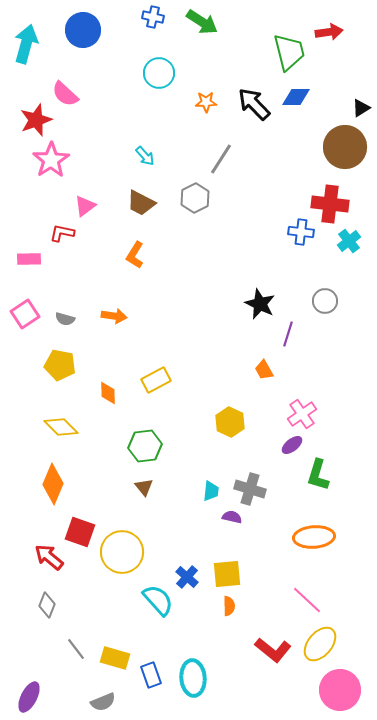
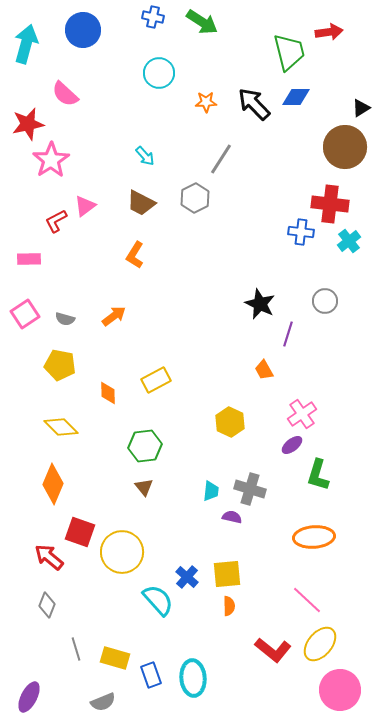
red star at (36, 120): moved 8 px left, 4 px down; rotated 8 degrees clockwise
red L-shape at (62, 233): moved 6 px left, 12 px up; rotated 40 degrees counterclockwise
orange arrow at (114, 316): rotated 45 degrees counterclockwise
gray line at (76, 649): rotated 20 degrees clockwise
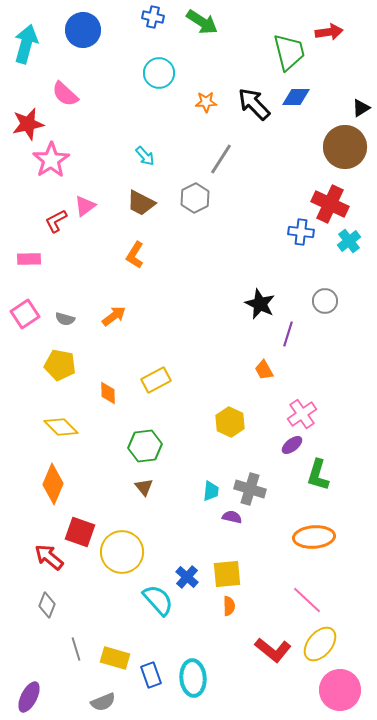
red cross at (330, 204): rotated 18 degrees clockwise
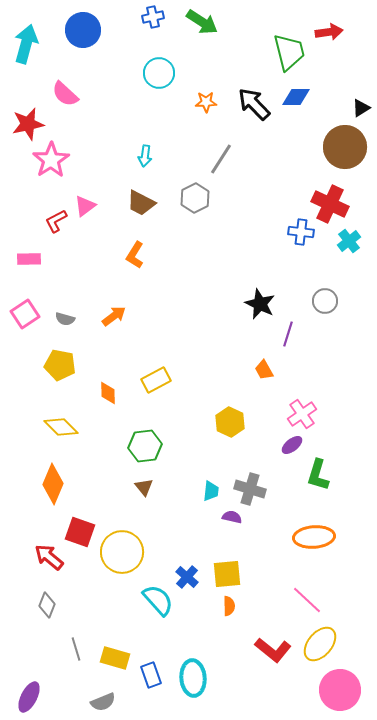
blue cross at (153, 17): rotated 25 degrees counterclockwise
cyan arrow at (145, 156): rotated 50 degrees clockwise
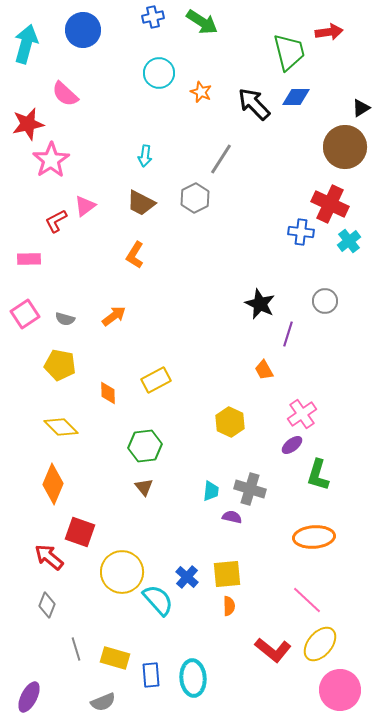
orange star at (206, 102): moved 5 px left, 10 px up; rotated 25 degrees clockwise
yellow circle at (122, 552): moved 20 px down
blue rectangle at (151, 675): rotated 15 degrees clockwise
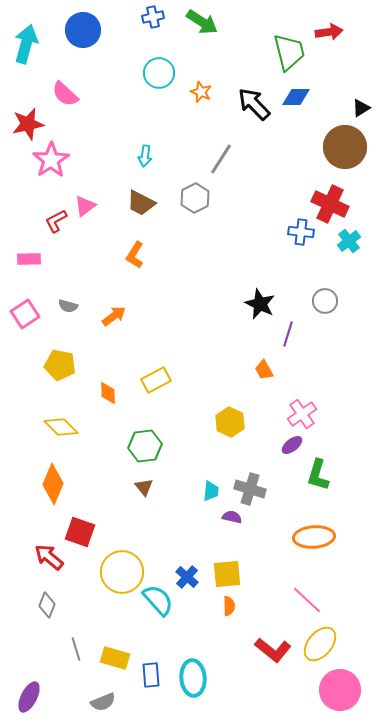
gray semicircle at (65, 319): moved 3 px right, 13 px up
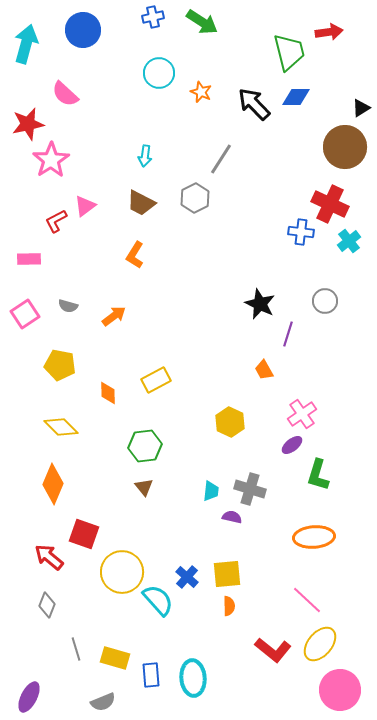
red square at (80, 532): moved 4 px right, 2 px down
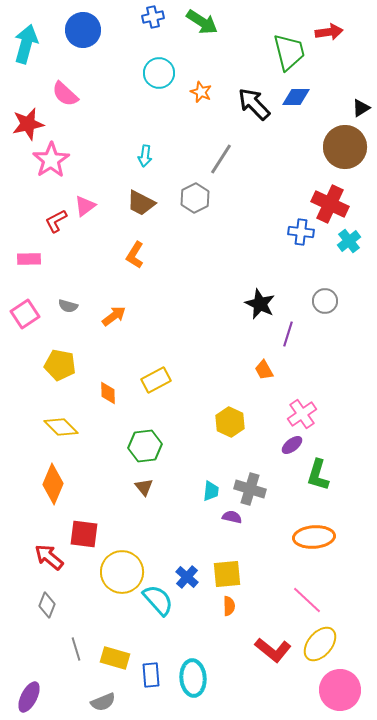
red square at (84, 534): rotated 12 degrees counterclockwise
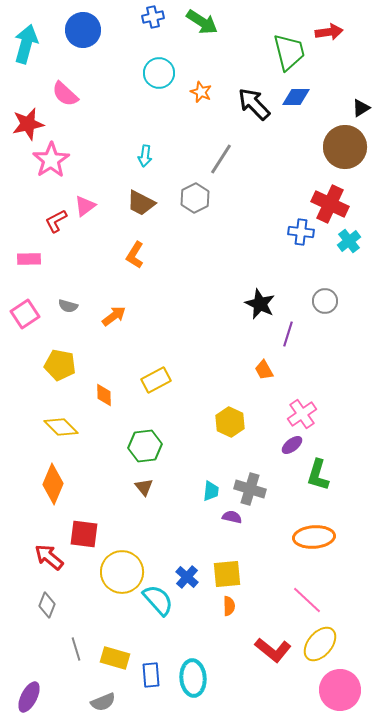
orange diamond at (108, 393): moved 4 px left, 2 px down
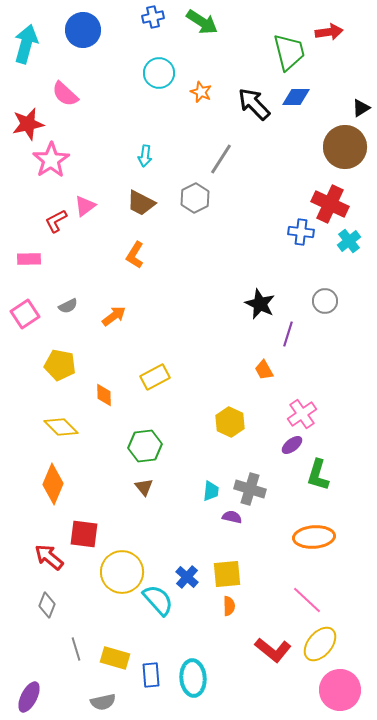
gray semicircle at (68, 306): rotated 42 degrees counterclockwise
yellow rectangle at (156, 380): moved 1 px left, 3 px up
gray semicircle at (103, 702): rotated 10 degrees clockwise
